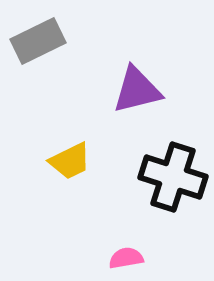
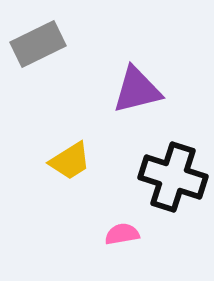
gray rectangle: moved 3 px down
yellow trapezoid: rotated 6 degrees counterclockwise
pink semicircle: moved 4 px left, 24 px up
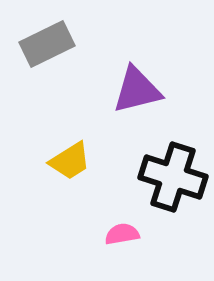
gray rectangle: moved 9 px right
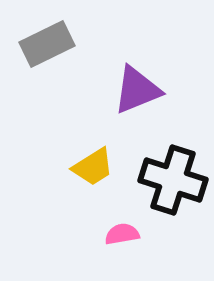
purple triangle: rotated 8 degrees counterclockwise
yellow trapezoid: moved 23 px right, 6 px down
black cross: moved 3 px down
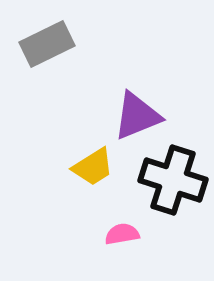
purple triangle: moved 26 px down
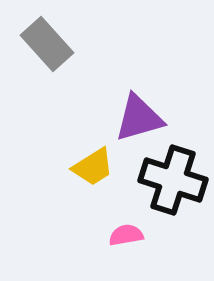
gray rectangle: rotated 74 degrees clockwise
purple triangle: moved 2 px right, 2 px down; rotated 6 degrees clockwise
pink semicircle: moved 4 px right, 1 px down
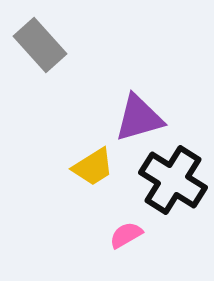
gray rectangle: moved 7 px left, 1 px down
black cross: rotated 14 degrees clockwise
pink semicircle: rotated 20 degrees counterclockwise
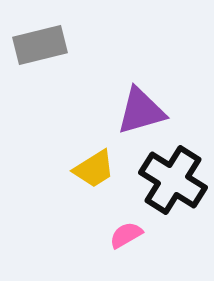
gray rectangle: rotated 62 degrees counterclockwise
purple triangle: moved 2 px right, 7 px up
yellow trapezoid: moved 1 px right, 2 px down
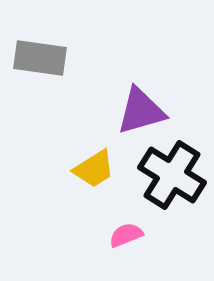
gray rectangle: moved 13 px down; rotated 22 degrees clockwise
black cross: moved 1 px left, 5 px up
pink semicircle: rotated 8 degrees clockwise
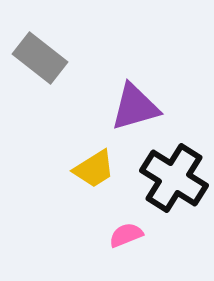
gray rectangle: rotated 30 degrees clockwise
purple triangle: moved 6 px left, 4 px up
black cross: moved 2 px right, 3 px down
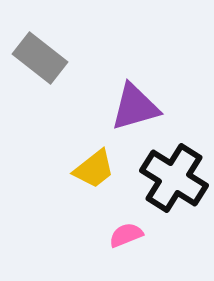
yellow trapezoid: rotated 6 degrees counterclockwise
